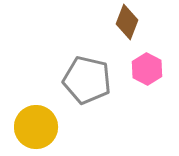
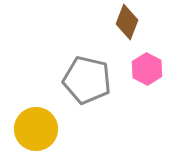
yellow circle: moved 2 px down
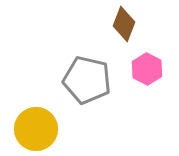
brown diamond: moved 3 px left, 2 px down
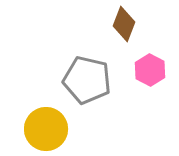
pink hexagon: moved 3 px right, 1 px down
yellow circle: moved 10 px right
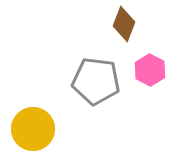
gray pentagon: moved 9 px right, 1 px down; rotated 6 degrees counterclockwise
yellow circle: moved 13 px left
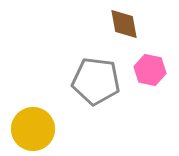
brown diamond: rotated 32 degrees counterclockwise
pink hexagon: rotated 16 degrees counterclockwise
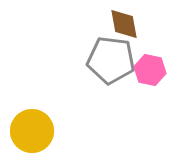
gray pentagon: moved 15 px right, 21 px up
yellow circle: moved 1 px left, 2 px down
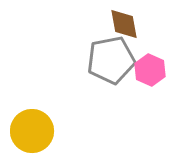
gray pentagon: rotated 18 degrees counterclockwise
pink hexagon: rotated 12 degrees clockwise
